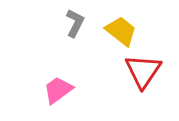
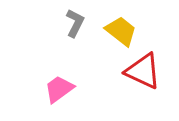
red triangle: rotated 39 degrees counterclockwise
pink trapezoid: moved 1 px right, 1 px up
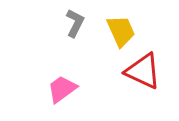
yellow trapezoid: rotated 28 degrees clockwise
pink trapezoid: moved 3 px right
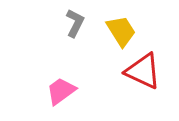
yellow trapezoid: rotated 8 degrees counterclockwise
pink trapezoid: moved 1 px left, 2 px down
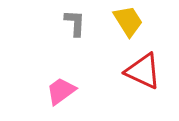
gray L-shape: rotated 24 degrees counterclockwise
yellow trapezoid: moved 7 px right, 10 px up
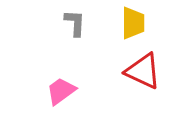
yellow trapezoid: moved 5 px right, 2 px down; rotated 32 degrees clockwise
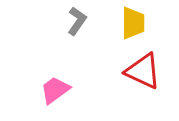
gray L-shape: moved 2 px right, 2 px up; rotated 32 degrees clockwise
pink trapezoid: moved 6 px left, 1 px up
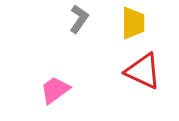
gray L-shape: moved 2 px right, 2 px up
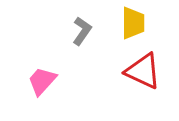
gray L-shape: moved 3 px right, 12 px down
pink trapezoid: moved 13 px left, 9 px up; rotated 12 degrees counterclockwise
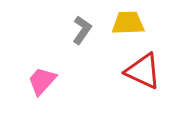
yellow trapezoid: moved 5 px left; rotated 92 degrees counterclockwise
gray L-shape: moved 1 px up
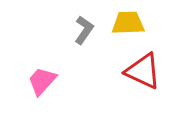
gray L-shape: moved 2 px right
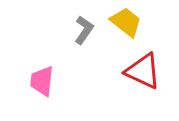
yellow trapezoid: moved 2 px left, 1 px up; rotated 40 degrees clockwise
pink trapezoid: rotated 36 degrees counterclockwise
